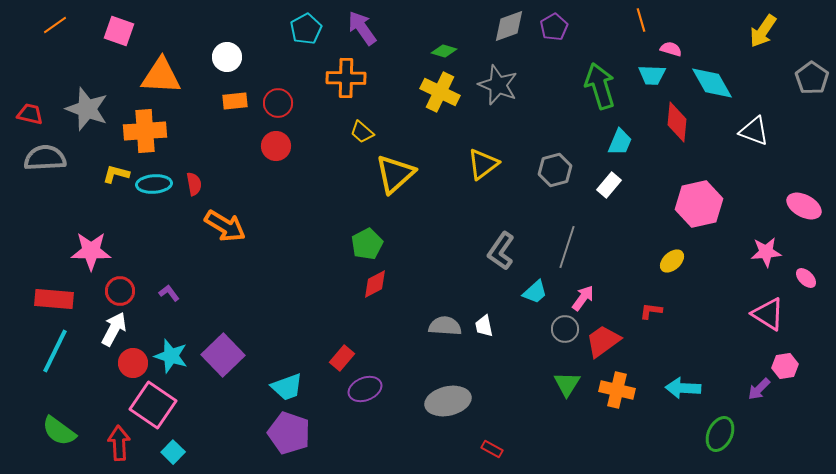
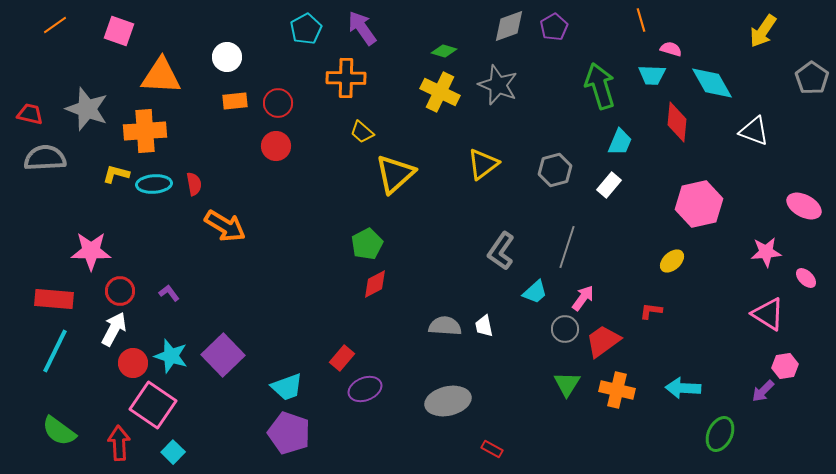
purple arrow at (759, 389): moved 4 px right, 2 px down
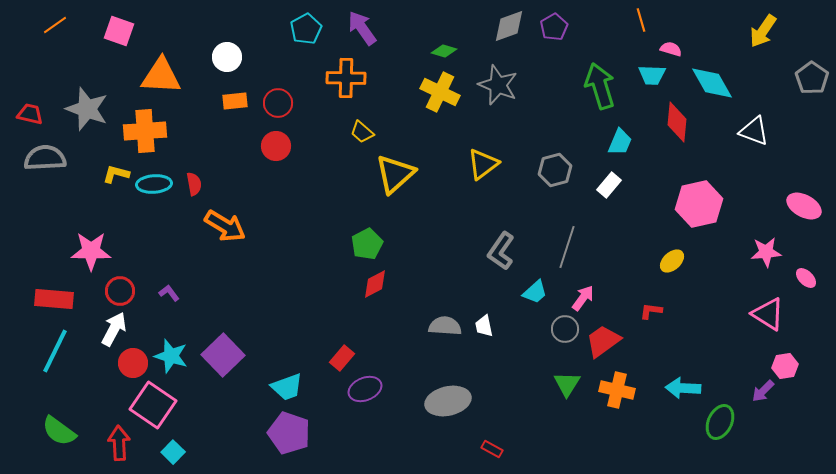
green ellipse at (720, 434): moved 12 px up
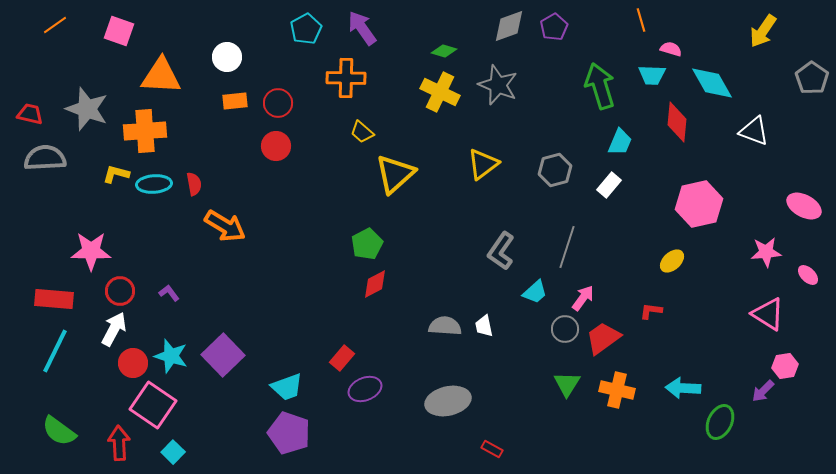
pink ellipse at (806, 278): moved 2 px right, 3 px up
red trapezoid at (603, 341): moved 3 px up
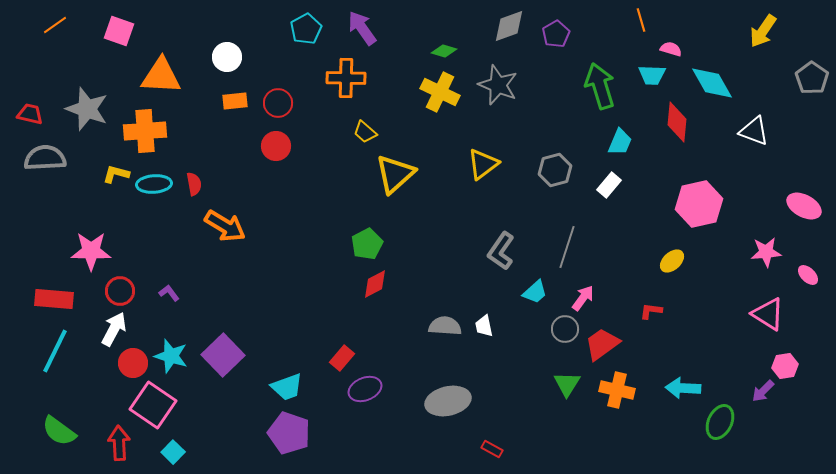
purple pentagon at (554, 27): moved 2 px right, 7 px down
yellow trapezoid at (362, 132): moved 3 px right
red trapezoid at (603, 338): moved 1 px left, 6 px down
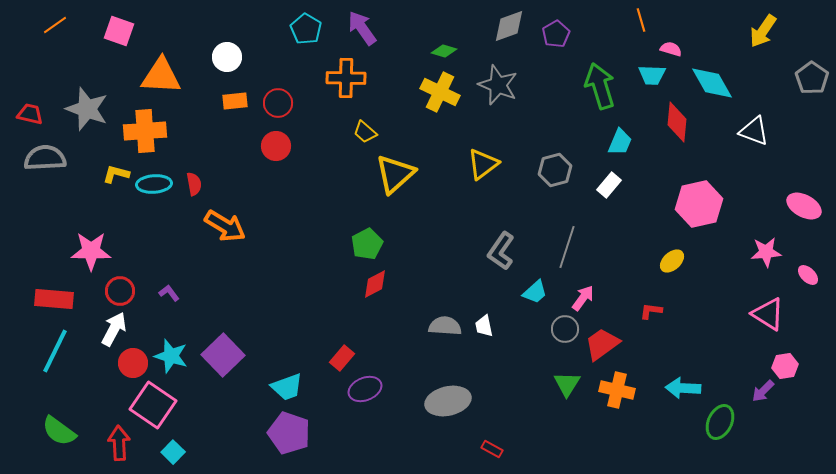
cyan pentagon at (306, 29): rotated 12 degrees counterclockwise
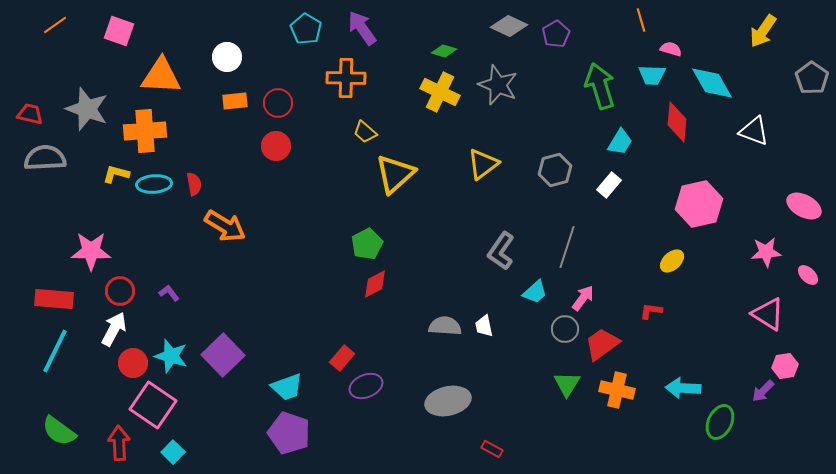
gray diamond at (509, 26): rotated 45 degrees clockwise
cyan trapezoid at (620, 142): rotated 8 degrees clockwise
purple ellipse at (365, 389): moved 1 px right, 3 px up
